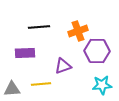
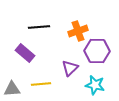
purple rectangle: rotated 42 degrees clockwise
purple triangle: moved 7 px right, 2 px down; rotated 24 degrees counterclockwise
cyan star: moved 7 px left; rotated 18 degrees clockwise
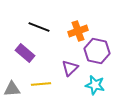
black line: rotated 25 degrees clockwise
purple hexagon: rotated 10 degrees clockwise
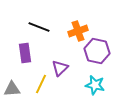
purple rectangle: rotated 42 degrees clockwise
purple triangle: moved 10 px left
yellow line: rotated 60 degrees counterclockwise
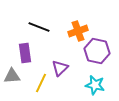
yellow line: moved 1 px up
gray triangle: moved 13 px up
